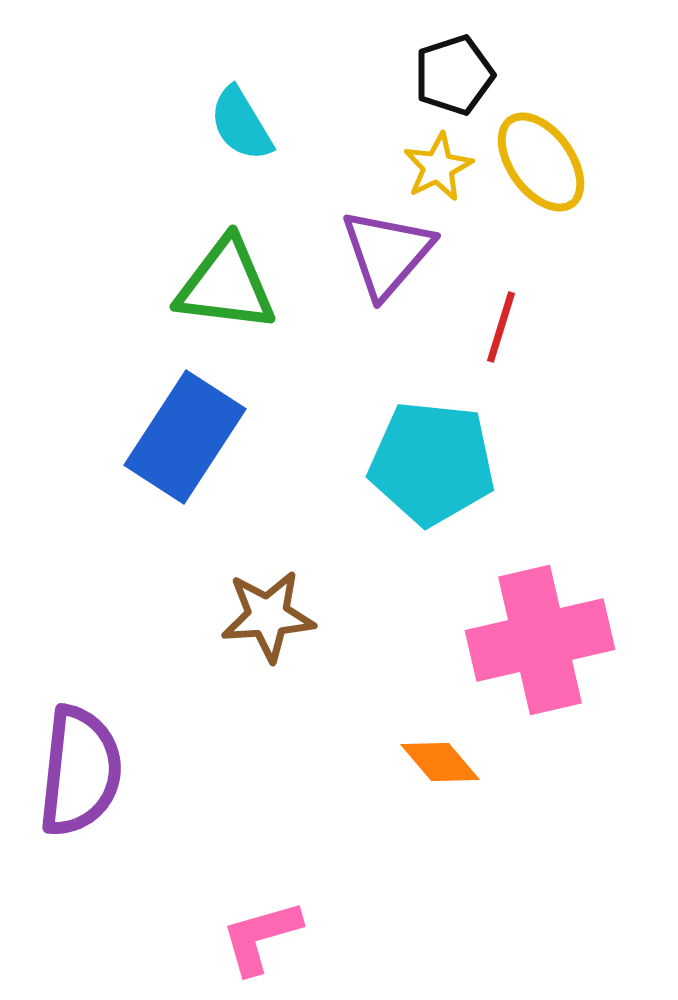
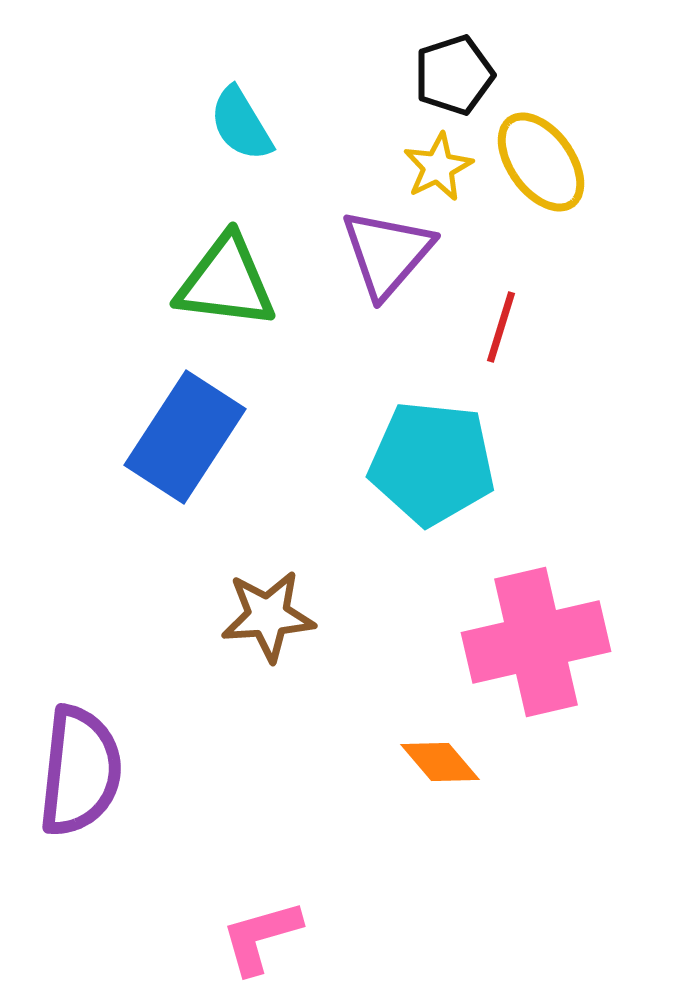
green triangle: moved 3 px up
pink cross: moved 4 px left, 2 px down
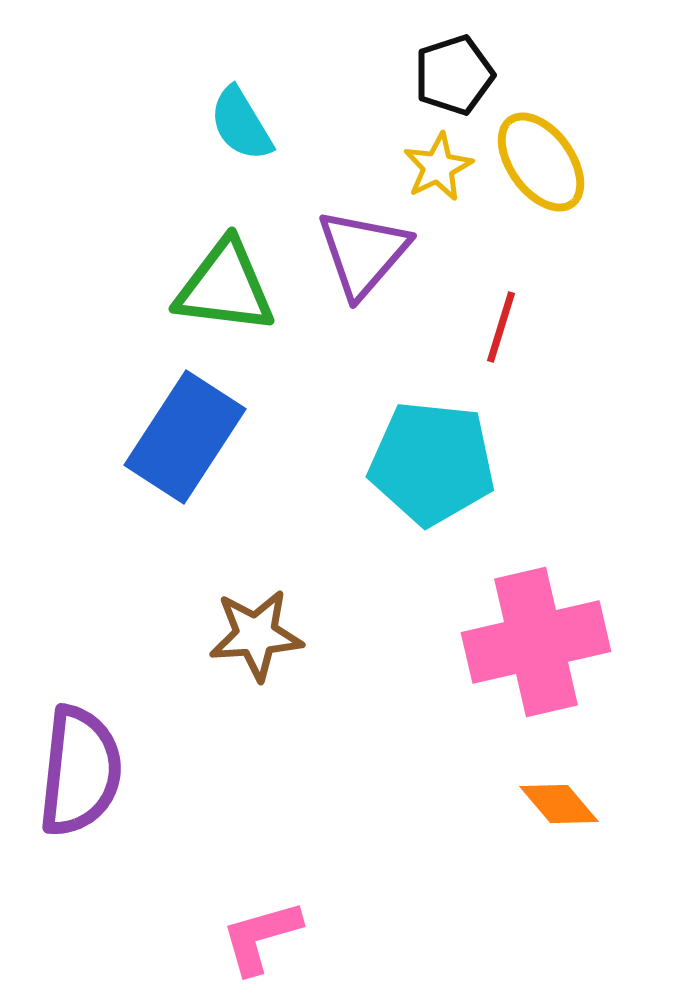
purple triangle: moved 24 px left
green triangle: moved 1 px left, 5 px down
brown star: moved 12 px left, 19 px down
orange diamond: moved 119 px right, 42 px down
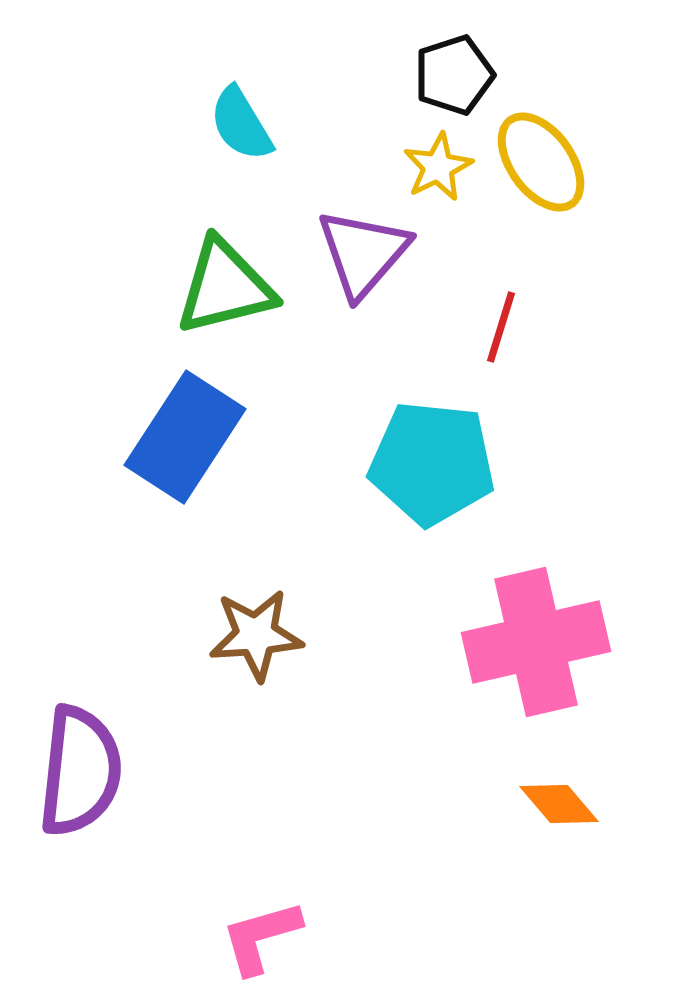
green triangle: rotated 21 degrees counterclockwise
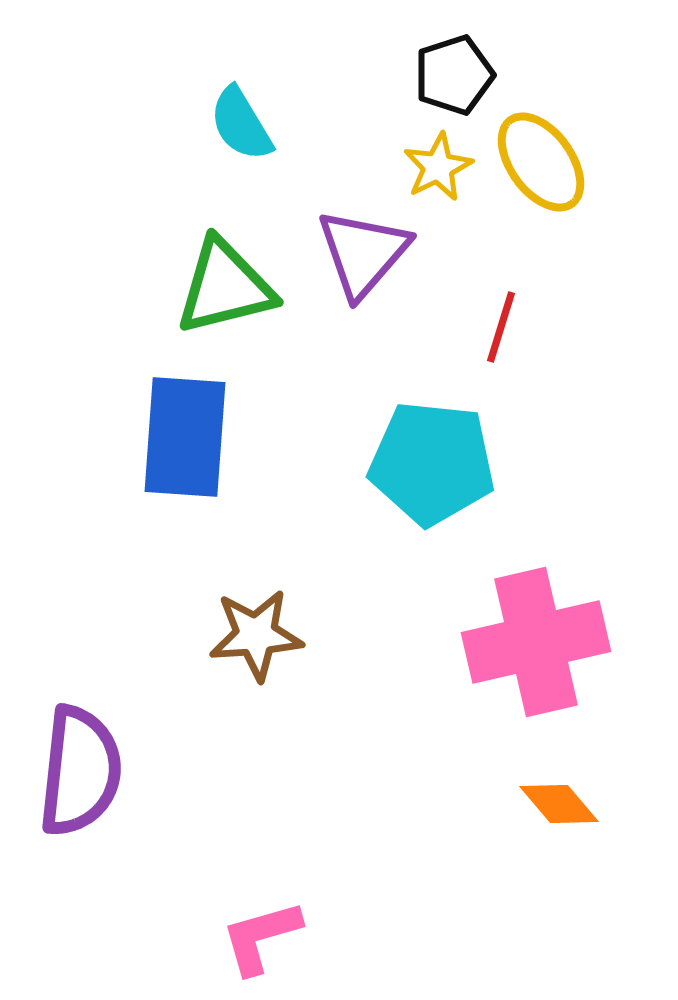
blue rectangle: rotated 29 degrees counterclockwise
